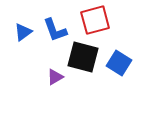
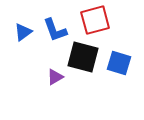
blue square: rotated 15 degrees counterclockwise
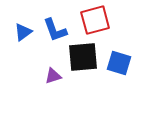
black square: rotated 20 degrees counterclockwise
purple triangle: moved 2 px left, 1 px up; rotated 12 degrees clockwise
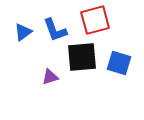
black square: moved 1 px left
purple triangle: moved 3 px left, 1 px down
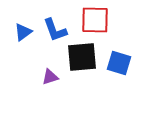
red square: rotated 16 degrees clockwise
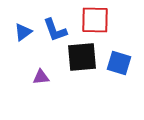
purple triangle: moved 9 px left; rotated 12 degrees clockwise
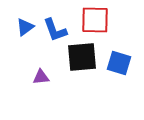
blue triangle: moved 2 px right, 5 px up
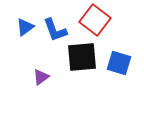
red square: rotated 36 degrees clockwise
purple triangle: rotated 30 degrees counterclockwise
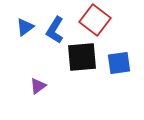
blue L-shape: rotated 52 degrees clockwise
blue square: rotated 25 degrees counterclockwise
purple triangle: moved 3 px left, 9 px down
